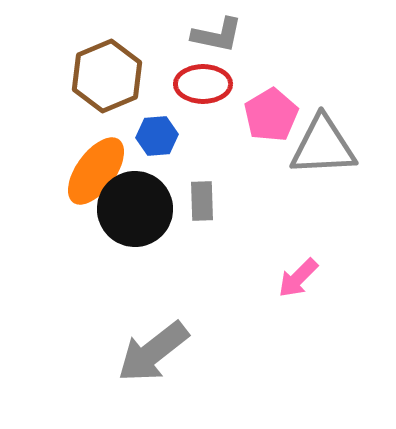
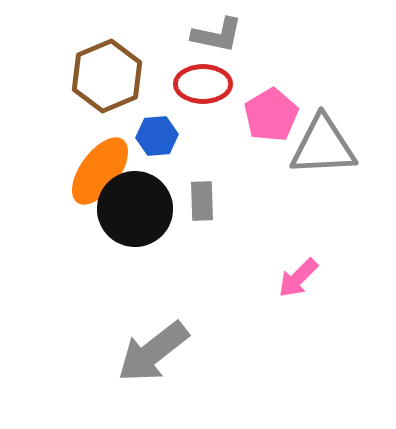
orange ellipse: moved 4 px right
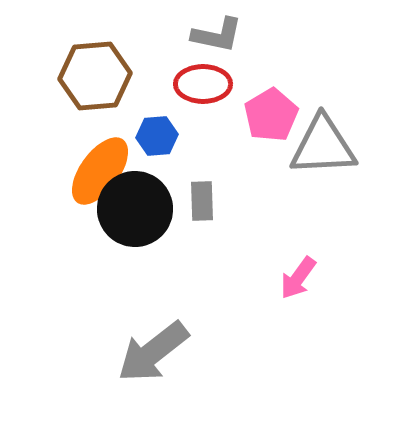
brown hexagon: moved 12 px left; rotated 18 degrees clockwise
pink arrow: rotated 9 degrees counterclockwise
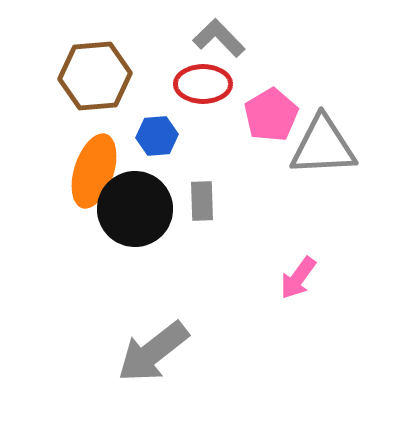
gray L-shape: moved 2 px right, 3 px down; rotated 146 degrees counterclockwise
orange ellipse: moved 6 px left; rotated 18 degrees counterclockwise
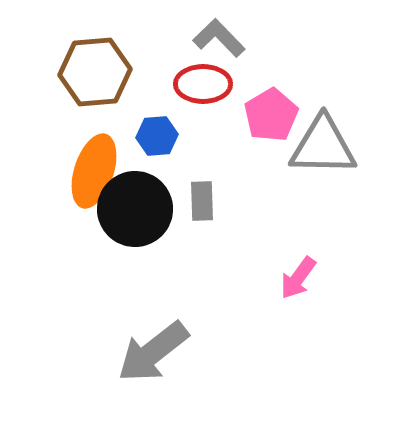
brown hexagon: moved 4 px up
gray triangle: rotated 4 degrees clockwise
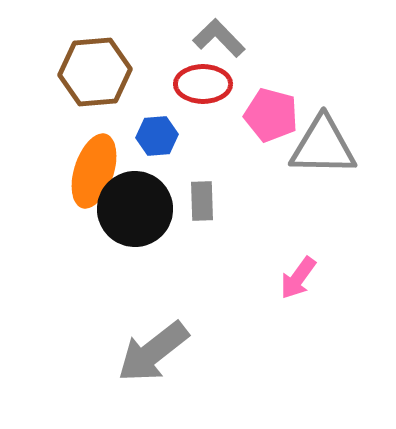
pink pentagon: rotated 26 degrees counterclockwise
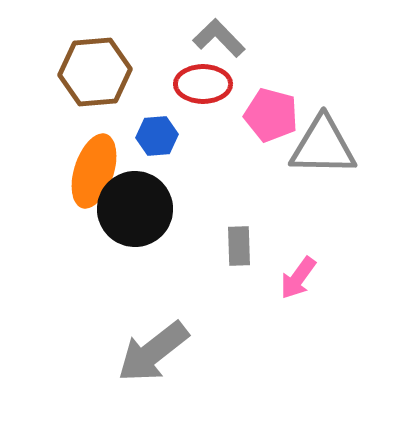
gray rectangle: moved 37 px right, 45 px down
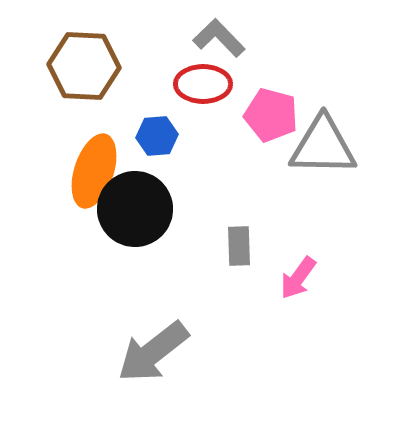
brown hexagon: moved 11 px left, 6 px up; rotated 8 degrees clockwise
